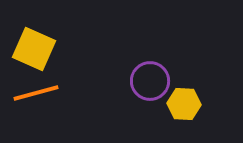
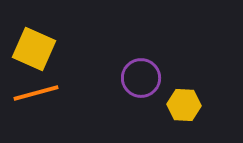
purple circle: moved 9 px left, 3 px up
yellow hexagon: moved 1 px down
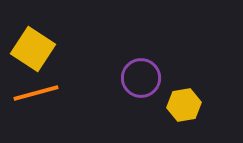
yellow square: moved 1 px left; rotated 9 degrees clockwise
yellow hexagon: rotated 12 degrees counterclockwise
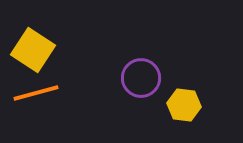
yellow square: moved 1 px down
yellow hexagon: rotated 16 degrees clockwise
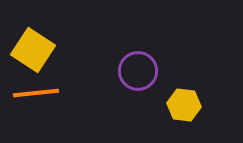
purple circle: moved 3 px left, 7 px up
orange line: rotated 9 degrees clockwise
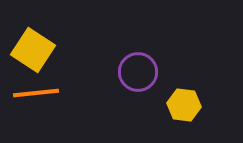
purple circle: moved 1 px down
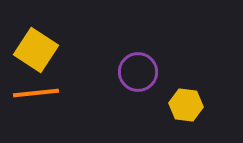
yellow square: moved 3 px right
yellow hexagon: moved 2 px right
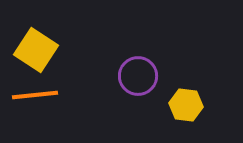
purple circle: moved 4 px down
orange line: moved 1 px left, 2 px down
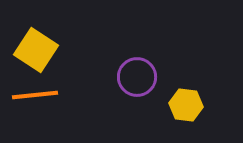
purple circle: moved 1 px left, 1 px down
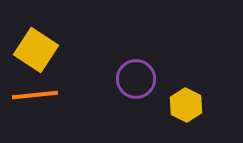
purple circle: moved 1 px left, 2 px down
yellow hexagon: rotated 20 degrees clockwise
